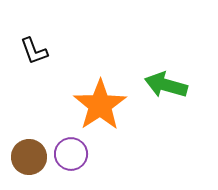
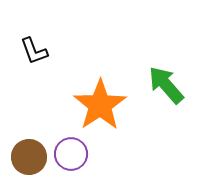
green arrow: rotated 33 degrees clockwise
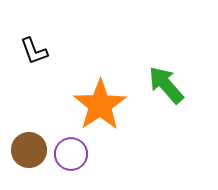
brown circle: moved 7 px up
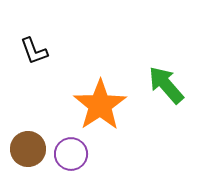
brown circle: moved 1 px left, 1 px up
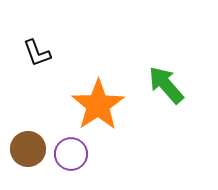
black L-shape: moved 3 px right, 2 px down
orange star: moved 2 px left
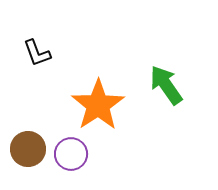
green arrow: rotated 6 degrees clockwise
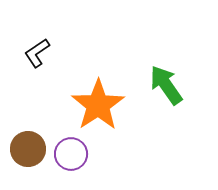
black L-shape: rotated 76 degrees clockwise
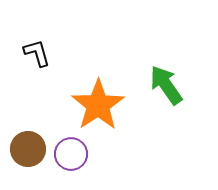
black L-shape: rotated 108 degrees clockwise
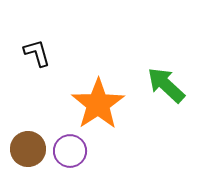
green arrow: rotated 12 degrees counterclockwise
orange star: moved 1 px up
purple circle: moved 1 px left, 3 px up
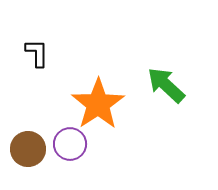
black L-shape: rotated 16 degrees clockwise
purple circle: moved 7 px up
